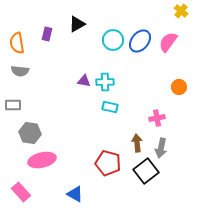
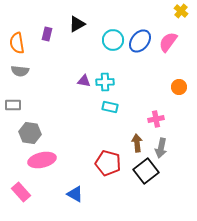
pink cross: moved 1 px left, 1 px down
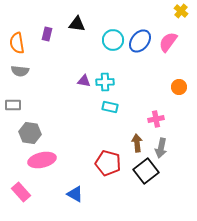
black triangle: rotated 36 degrees clockwise
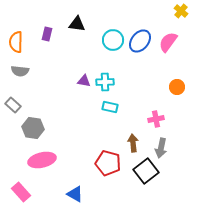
orange semicircle: moved 1 px left, 1 px up; rotated 10 degrees clockwise
orange circle: moved 2 px left
gray rectangle: rotated 42 degrees clockwise
gray hexagon: moved 3 px right, 5 px up
brown arrow: moved 4 px left
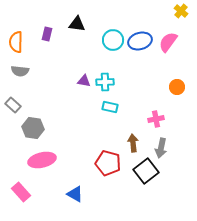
blue ellipse: rotated 35 degrees clockwise
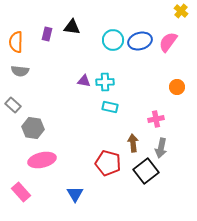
black triangle: moved 5 px left, 3 px down
blue triangle: rotated 30 degrees clockwise
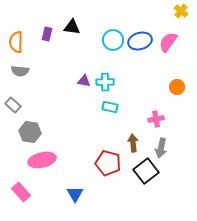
gray hexagon: moved 3 px left, 4 px down
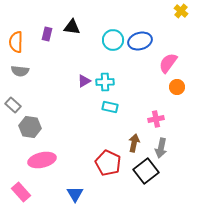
pink semicircle: moved 21 px down
purple triangle: rotated 40 degrees counterclockwise
gray hexagon: moved 5 px up
brown arrow: moved 1 px right; rotated 18 degrees clockwise
red pentagon: rotated 10 degrees clockwise
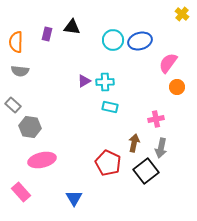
yellow cross: moved 1 px right, 3 px down
blue triangle: moved 1 px left, 4 px down
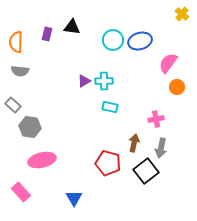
cyan cross: moved 1 px left, 1 px up
red pentagon: rotated 10 degrees counterclockwise
